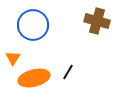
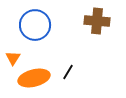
brown cross: rotated 10 degrees counterclockwise
blue circle: moved 2 px right
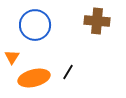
orange triangle: moved 1 px left, 1 px up
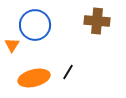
orange triangle: moved 12 px up
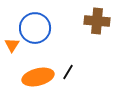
blue circle: moved 3 px down
orange ellipse: moved 4 px right, 1 px up
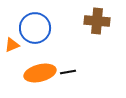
orange triangle: rotated 35 degrees clockwise
black line: rotated 49 degrees clockwise
orange ellipse: moved 2 px right, 4 px up
